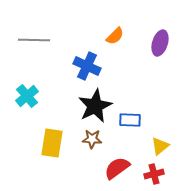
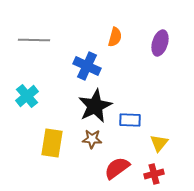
orange semicircle: moved 1 px down; rotated 30 degrees counterclockwise
yellow triangle: moved 1 px left, 3 px up; rotated 12 degrees counterclockwise
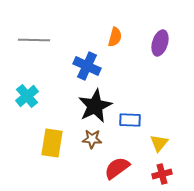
red cross: moved 8 px right
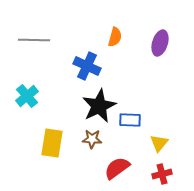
black star: moved 4 px right
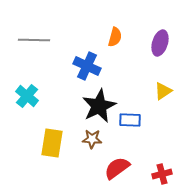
cyan cross: rotated 10 degrees counterclockwise
yellow triangle: moved 4 px right, 52 px up; rotated 18 degrees clockwise
